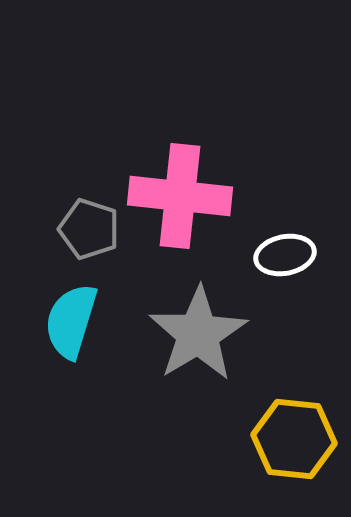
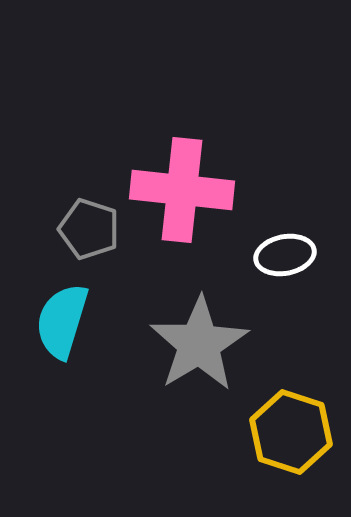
pink cross: moved 2 px right, 6 px up
cyan semicircle: moved 9 px left
gray star: moved 1 px right, 10 px down
yellow hexagon: moved 3 px left, 7 px up; rotated 12 degrees clockwise
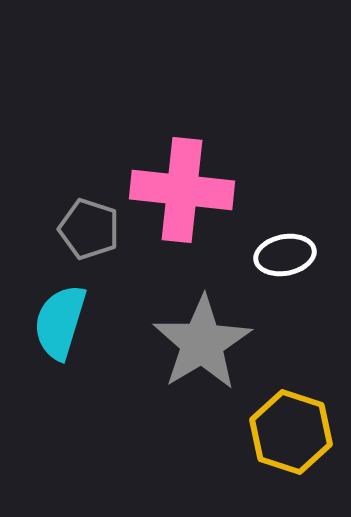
cyan semicircle: moved 2 px left, 1 px down
gray star: moved 3 px right, 1 px up
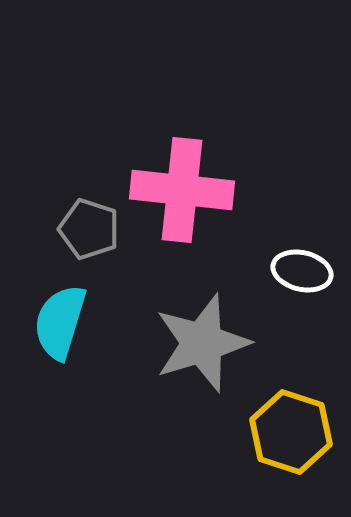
white ellipse: moved 17 px right, 16 px down; rotated 24 degrees clockwise
gray star: rotated 14 degrees clockwise
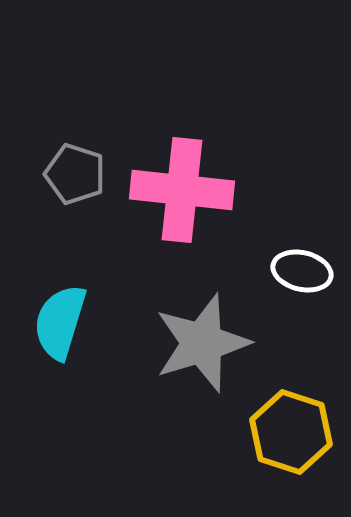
gray pentagon: moved 14 px left, 55 px up
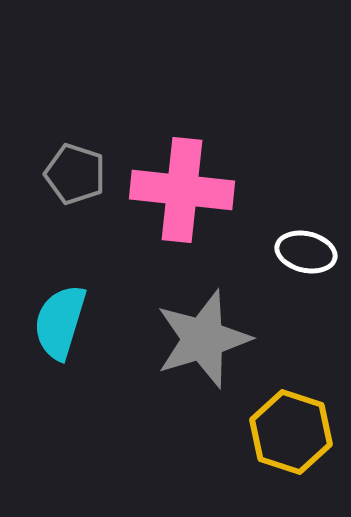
white ellipse: moved 4 px right, 19 px up
gray star: moved 1 px right, 4 px up
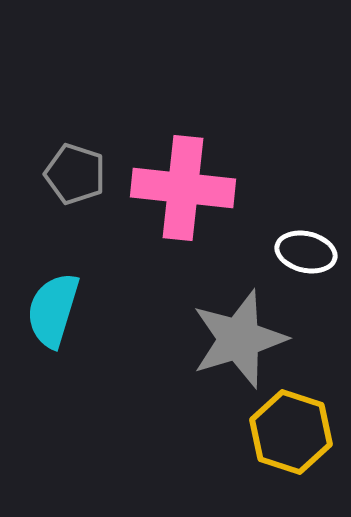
pink cross: moved 1 px right, 2 px up
cyan semicircle: moved 7 px left, 12 px up
gray star: moved 36 px right
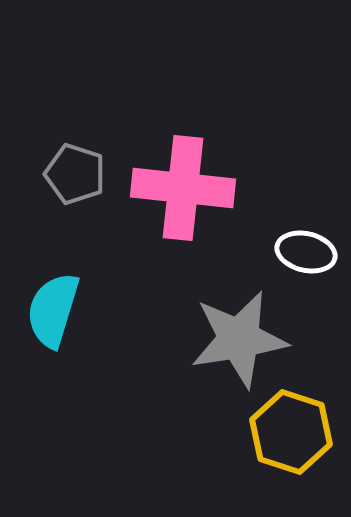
gray star: rotated 8 degrees clockwise
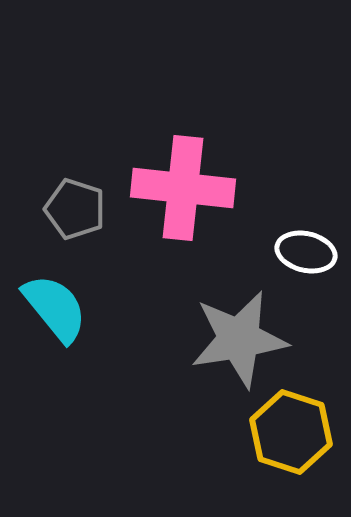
gray pentagon: moved 35 px down
cyan semicircle: moved 2 px right, 2 px up; rotated 124 degrees clockwise
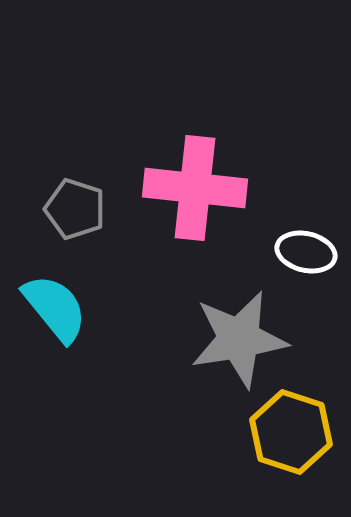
pink cross: moved 12 px right
